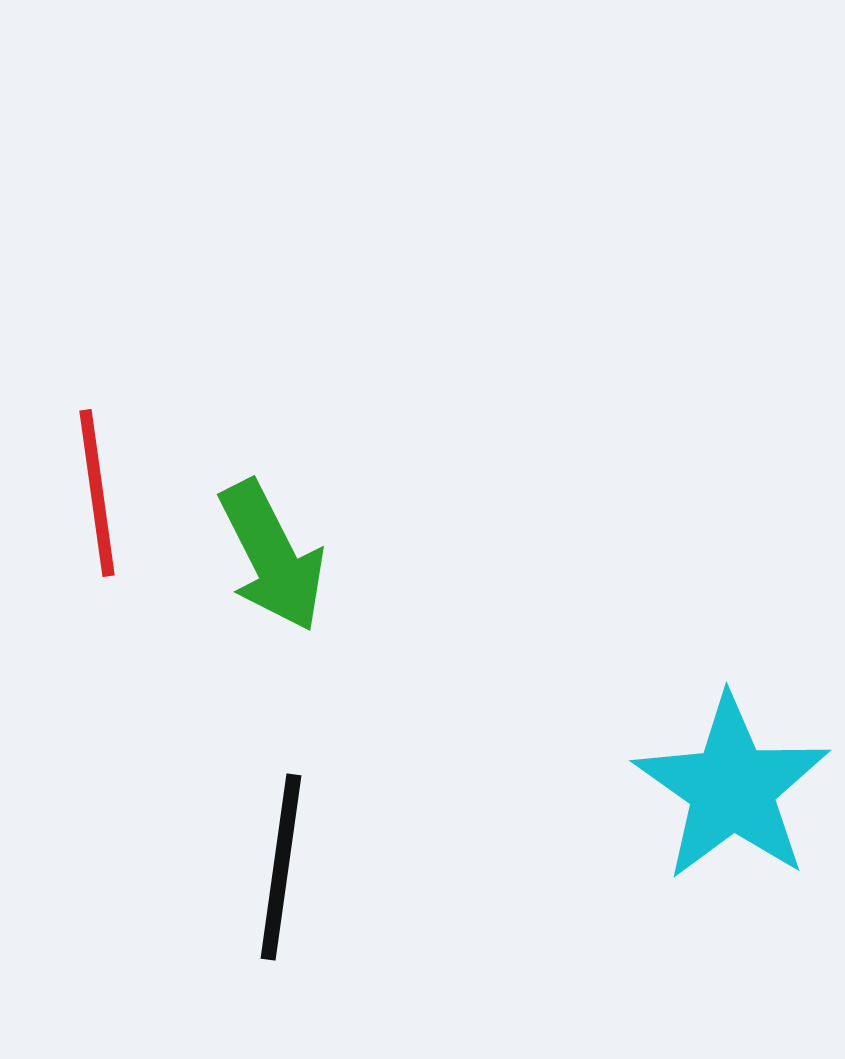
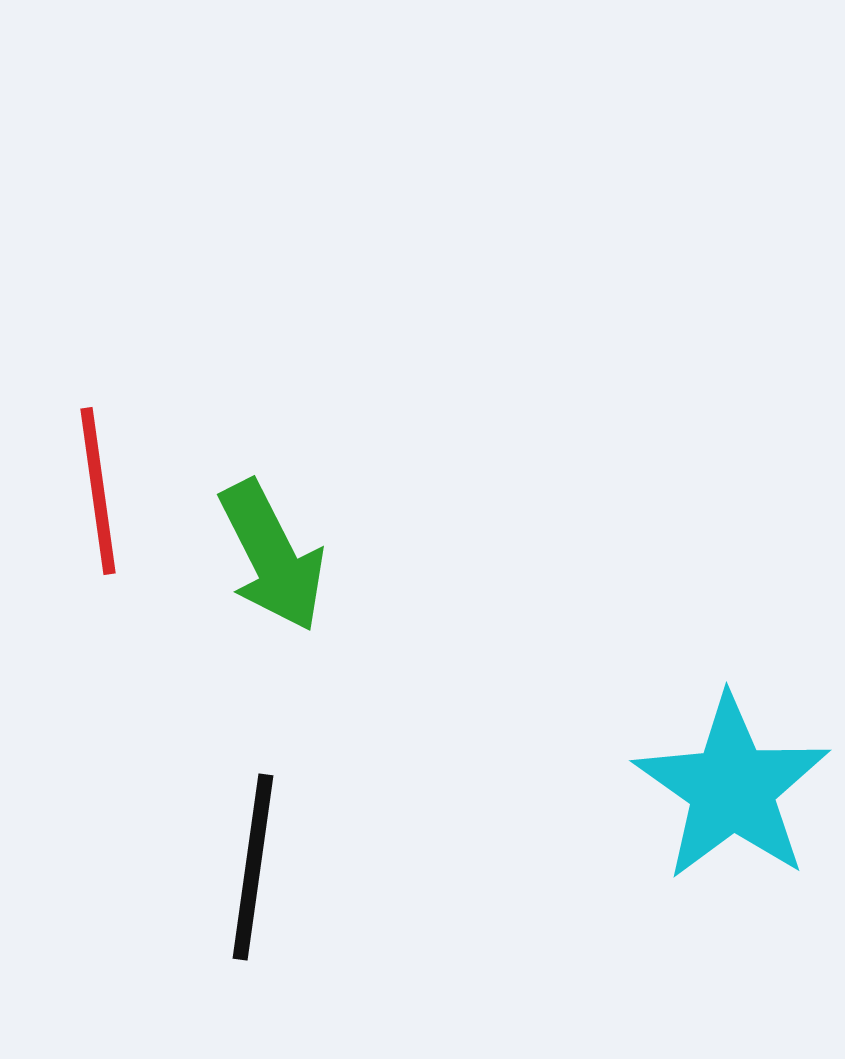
red line: moved 1 px right, 2 px up
black line: moved 28 px left
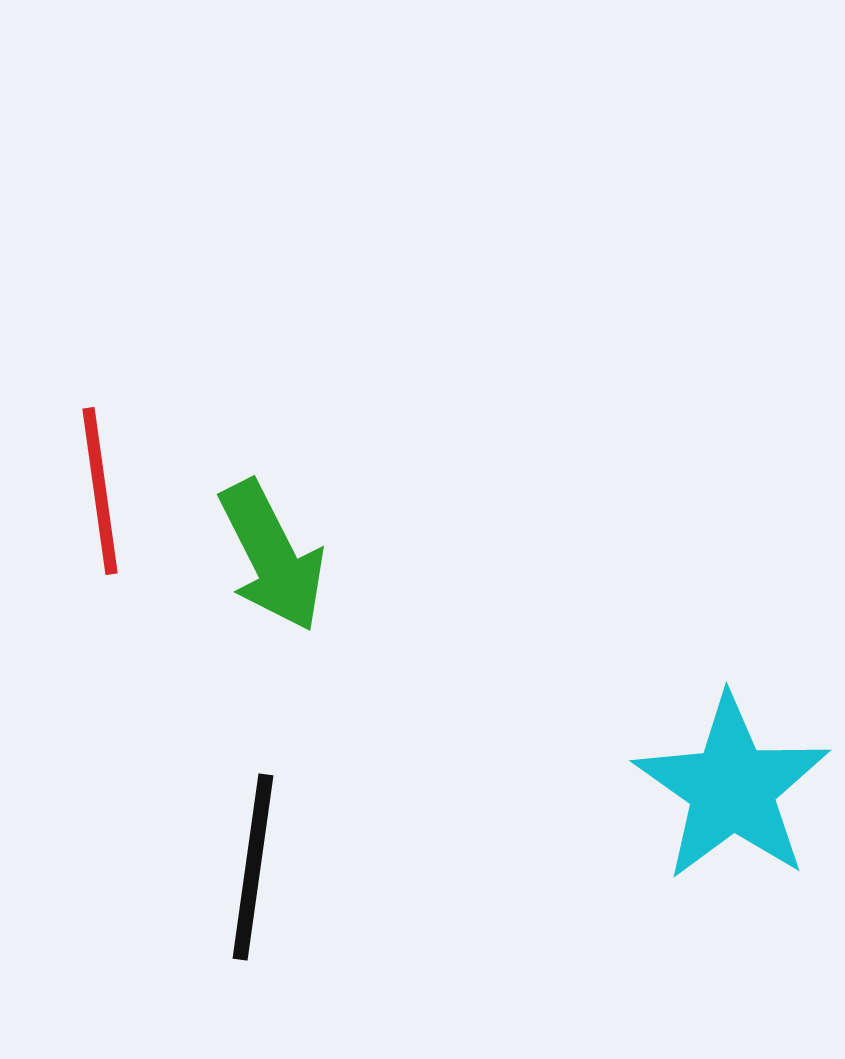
red line: moved 2 px right
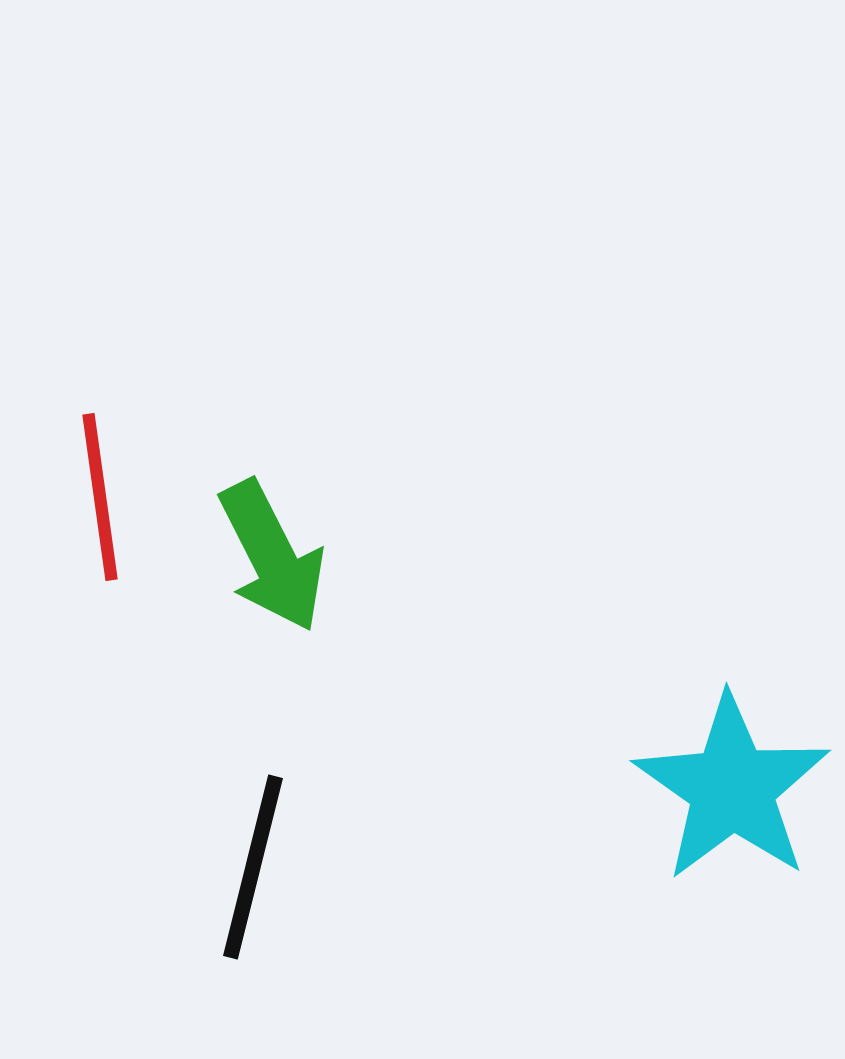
red line: moved 6 px down
black line: rotated 6 degrees clockwise
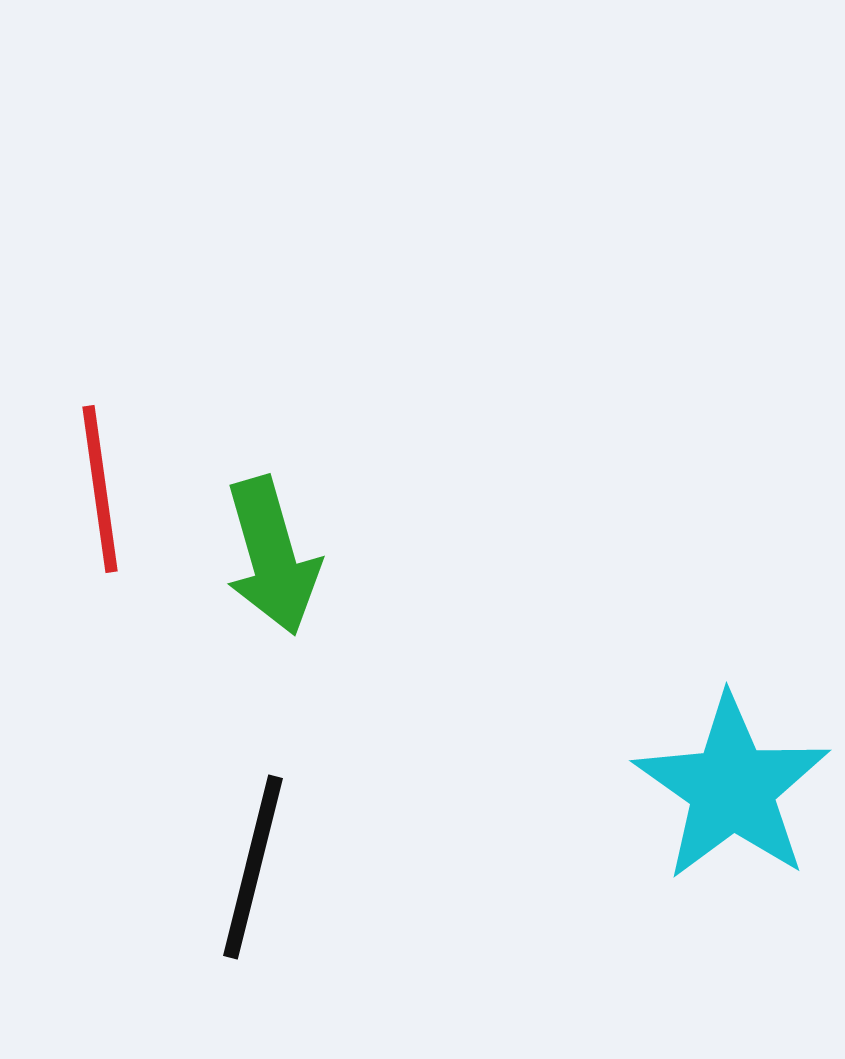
red line: moved 8 px up
green arrow: rotated 11 degrees clockwise
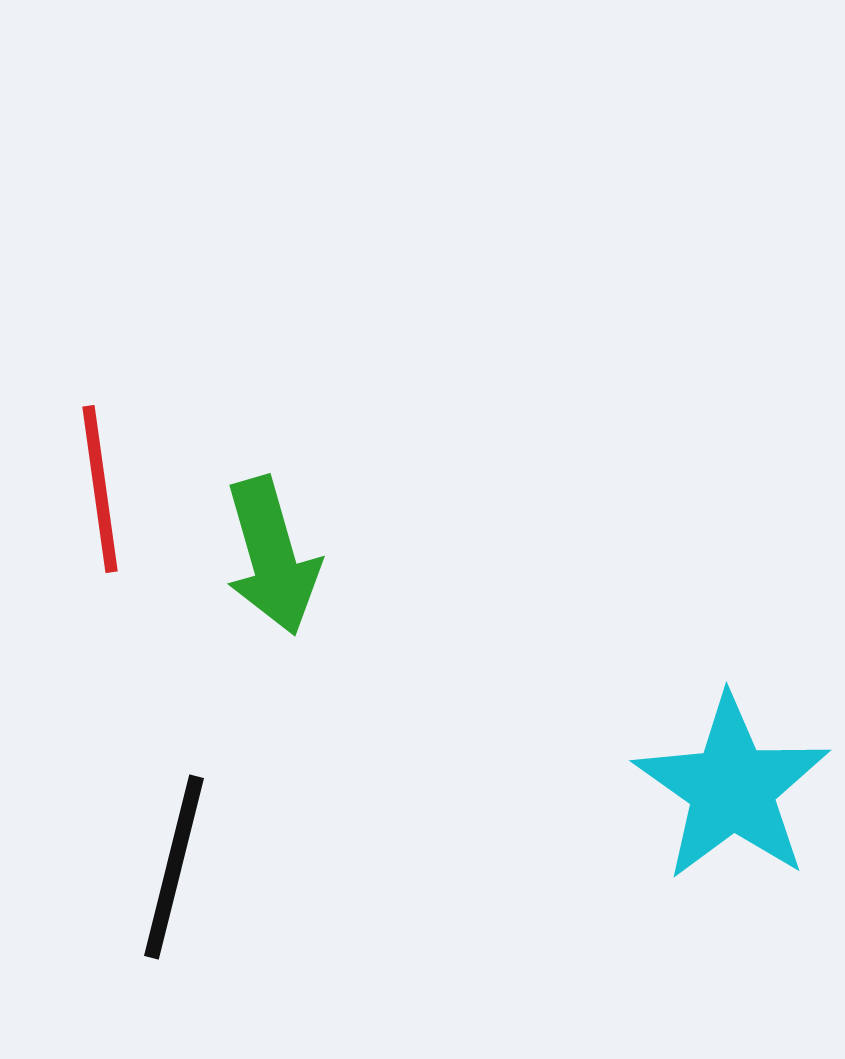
black line: moved 79 px left
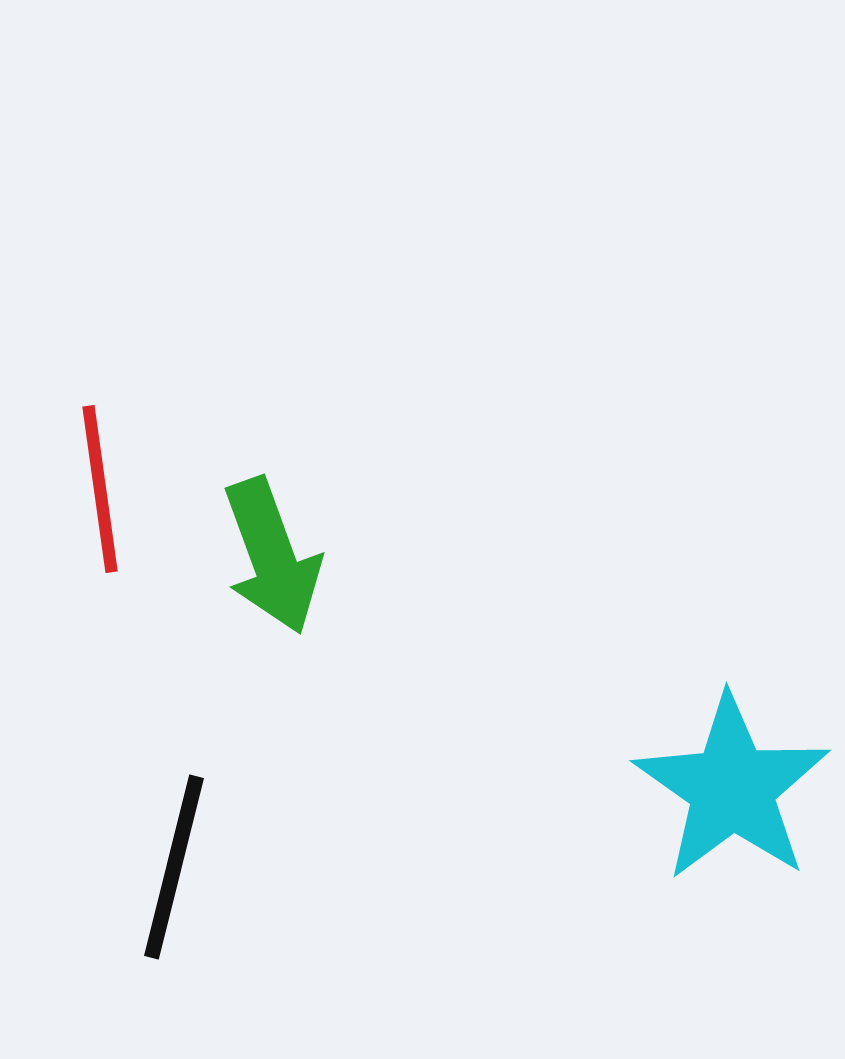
green arrow: rotated 4 degrees counterclockwise
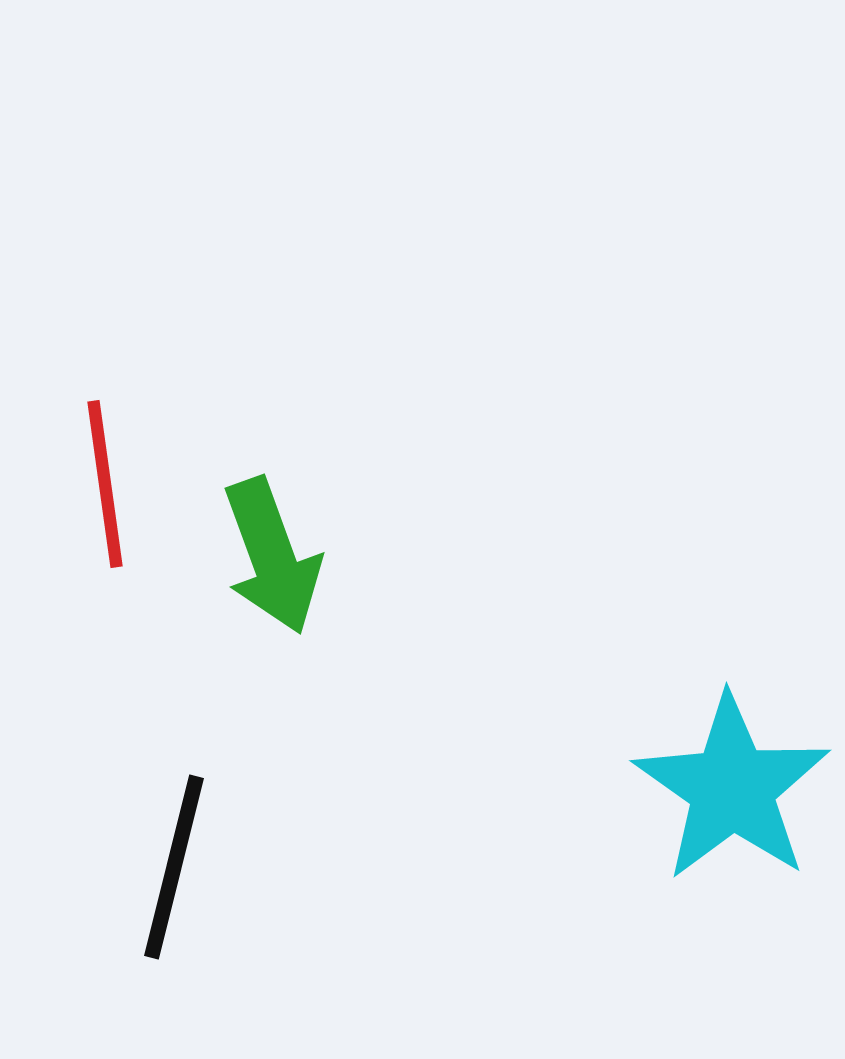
red line: moved 5 px right, 5 px up
